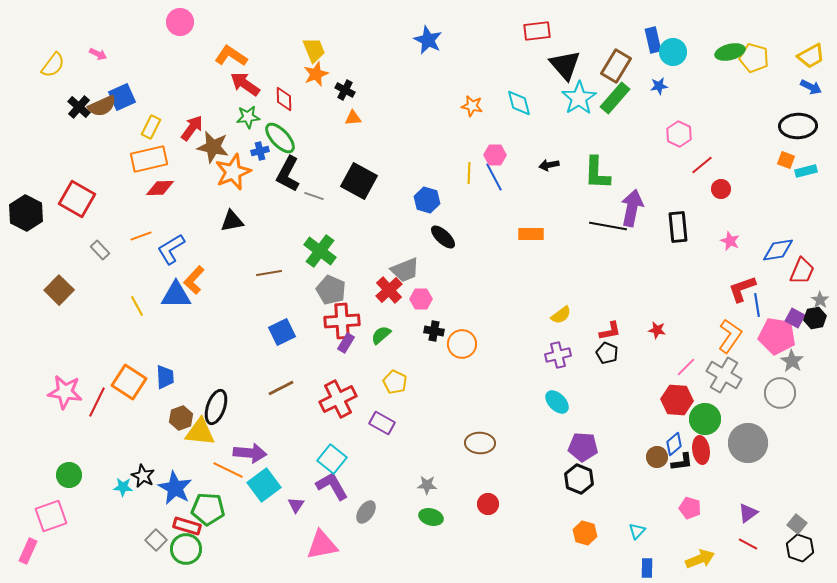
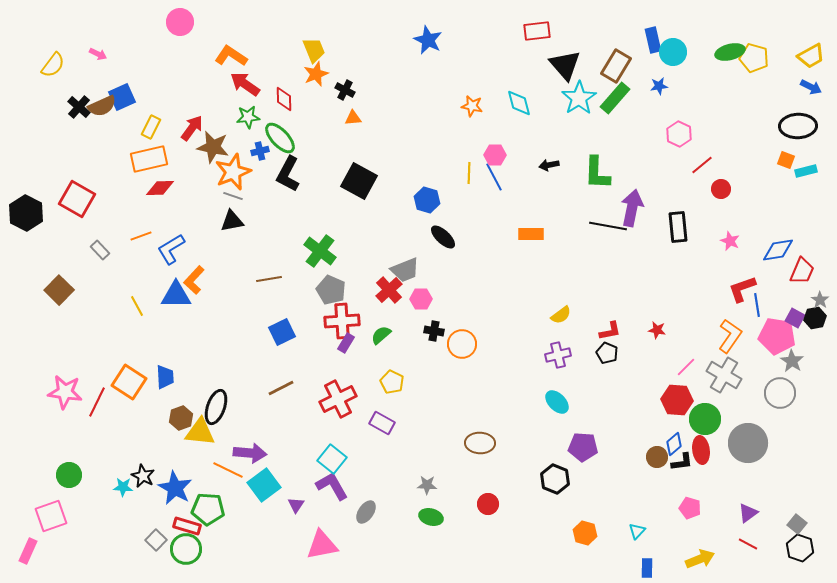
gray line at (314, 196): moved 81 px left
brown line at (269, 273): moved 6 px down
yellow pentagon at (395, 382): moved 3 px left
black hexagon at (579, 479): moved 24 px left
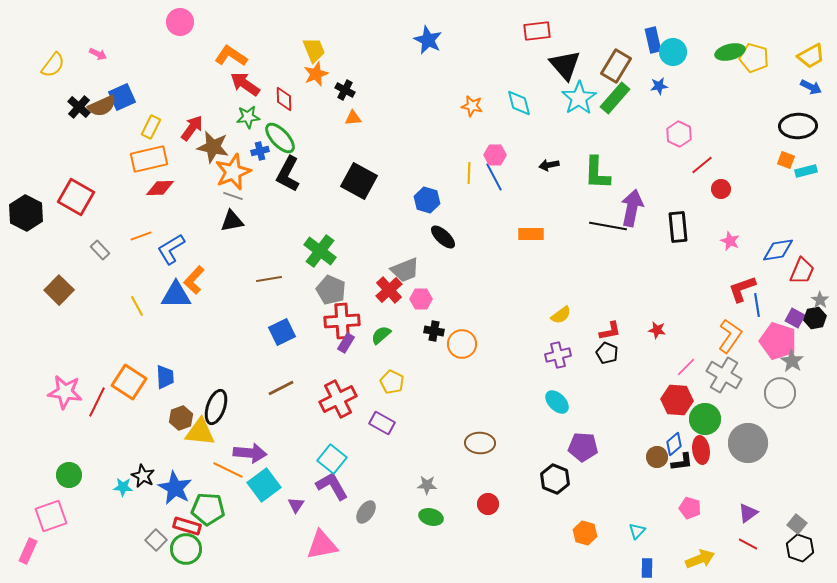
red square at (77, 199): moved 1 px left, 2 px up
pink pentagon at (777, 336): moved 1 px right, 5 px down; rotated 9 degrees clockwise
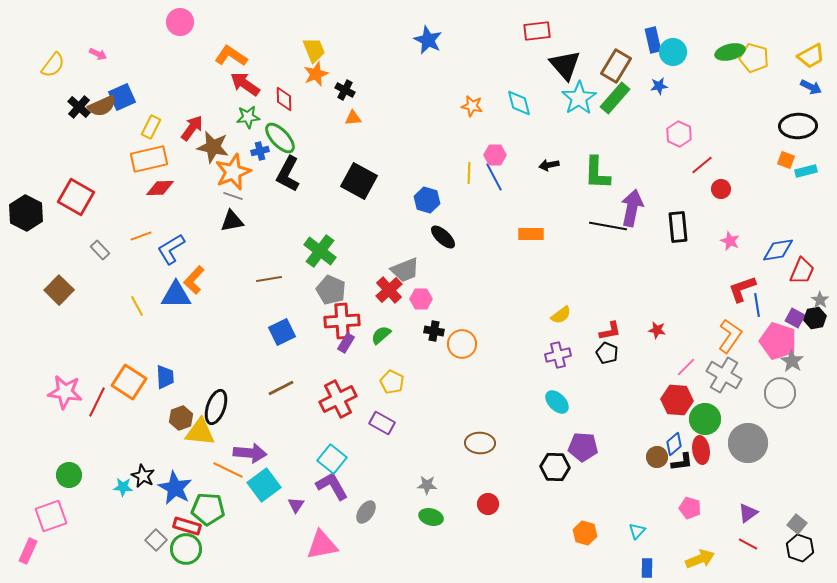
black hexagon at (555, 479): moved 12 px up; rotated 20 degrees counterclockwise
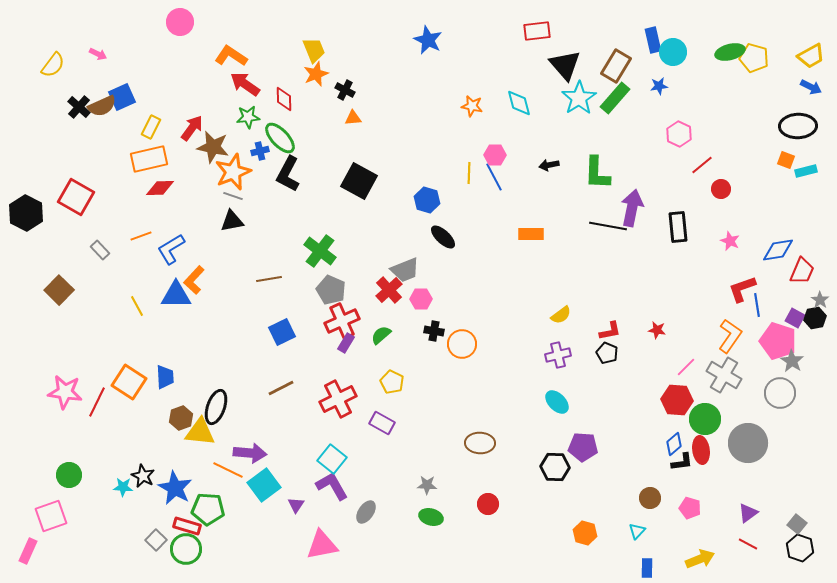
red cross at (342, 321): rotated 20 degrees counterclockwise
brown circle at (657, 457): moved 7 px left, 41 px down
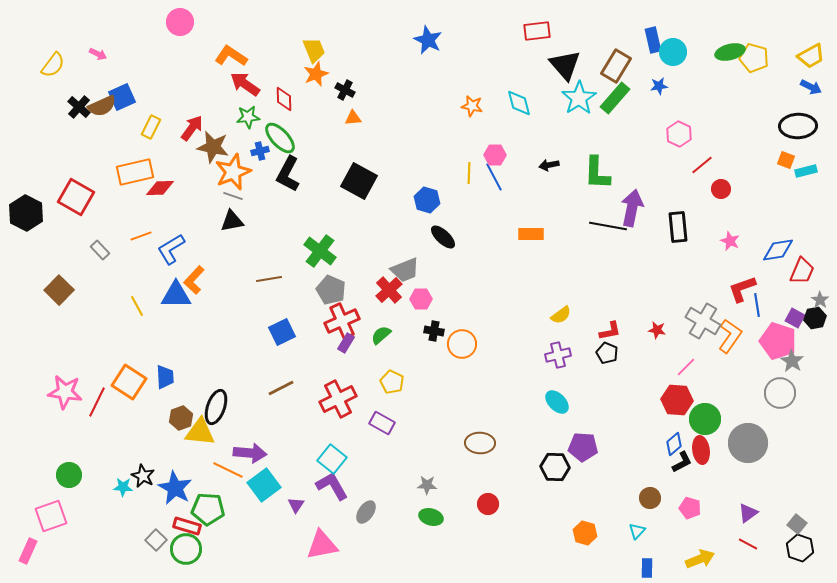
orange rectangle at (149, 159): moved 14 px left, 13 px down
gray cross at (724, 375): moved 21 px left, 54 px up
black L-shape at (682, 462): rotated 20 degrees counterclockwise
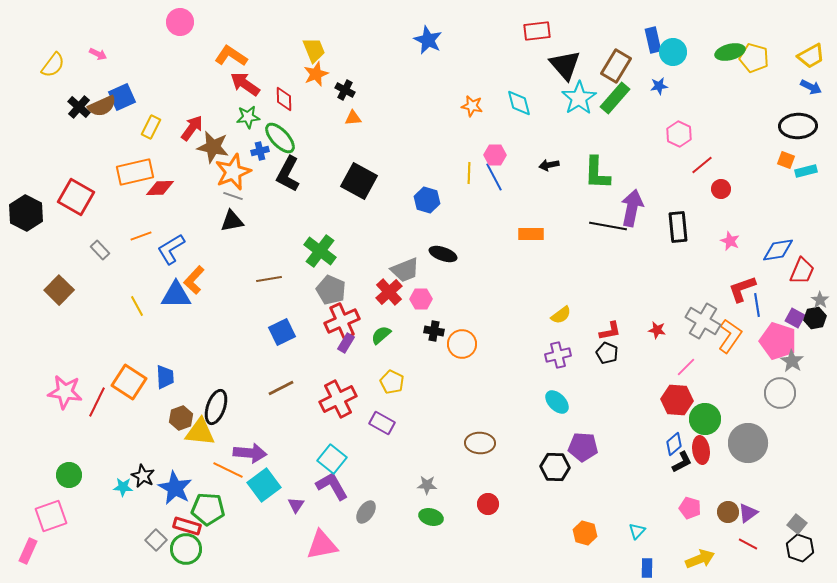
black ellipse at (443, 237): moved 17 px down; rotated 24 degrees counterclockwise
red cross at (389, 290): moved 2 px down
brown circle at (650, 498): moved 78 px right, 14 px down
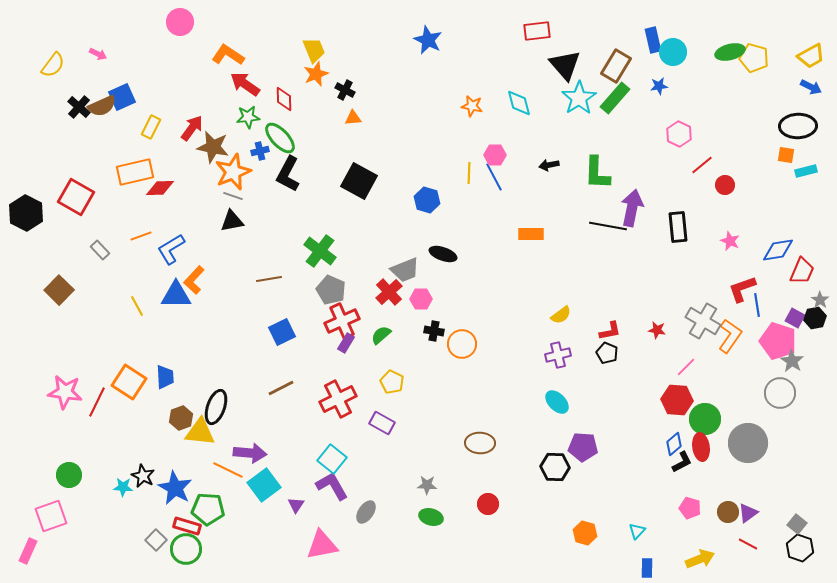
orange L-shape at (231, 56): moved 3 px left, 1 px up
orange square at (786, 160): moved 5 px up; rotated 12 degrees counterclockwise
red circle at (721, 189): moved 4 px right, 4 px up
red ellipse at (701, 450): moved 3 px up
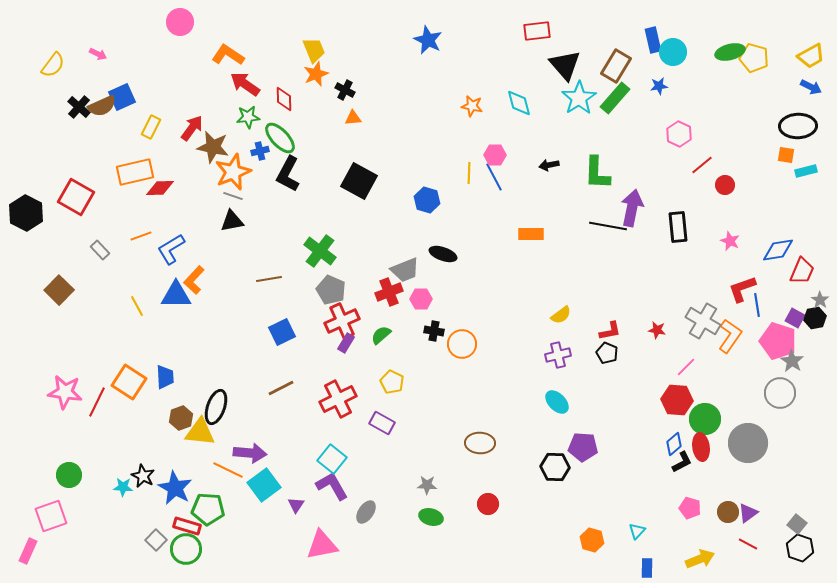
red cross at (389, 292): rotated 20 degrees clockwise
orange hexagon at (585, 533): moved 7 px right, 7 px down
